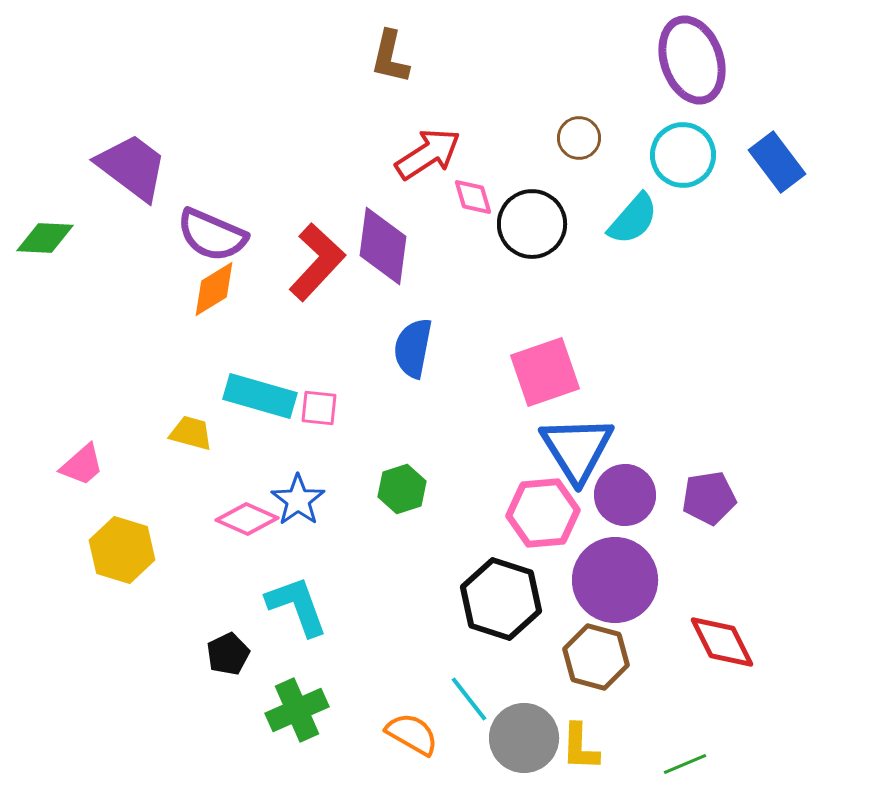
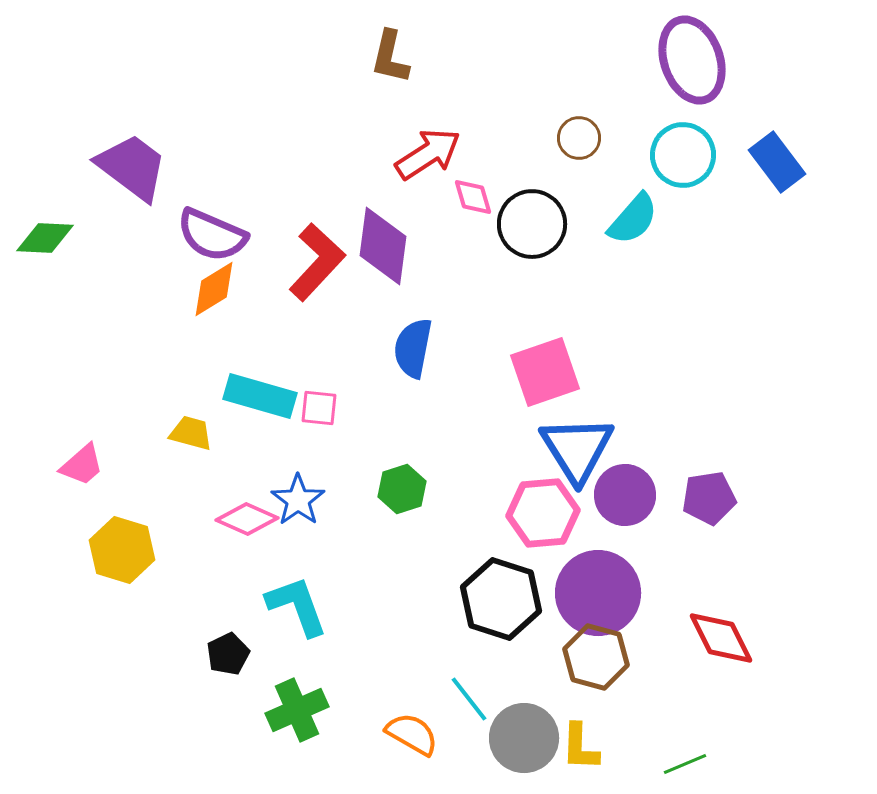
purple circle at (615, 580): moved 17 px left, 13 px down
red diamond at (722, 642): moved 1 px left, 4 px up
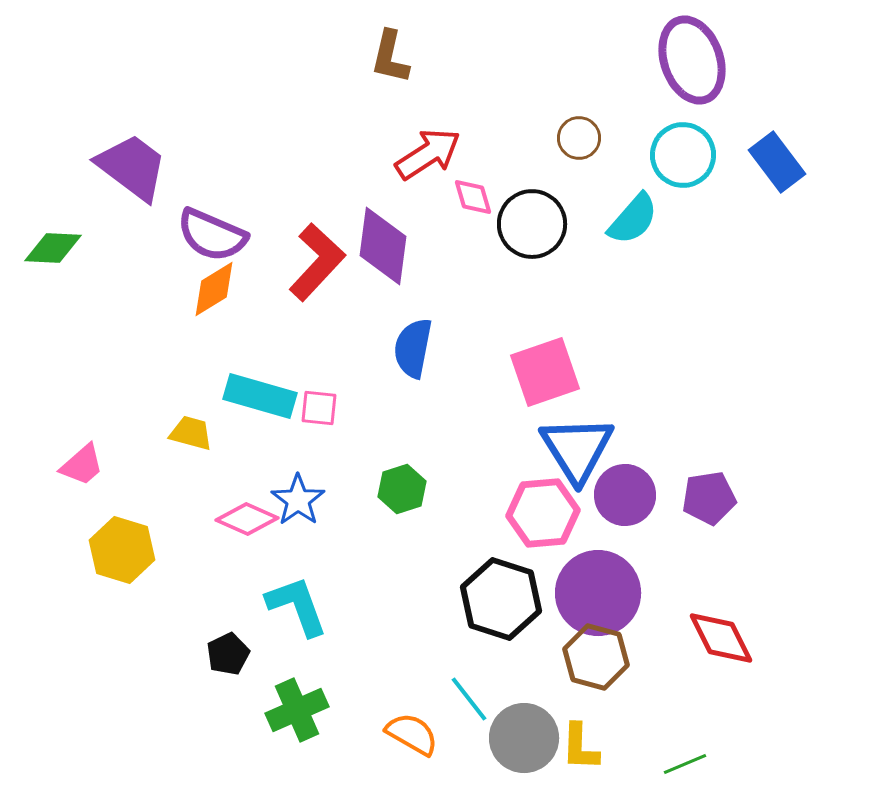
green diamond at (45, 238): moved 8 px right, 10 px down
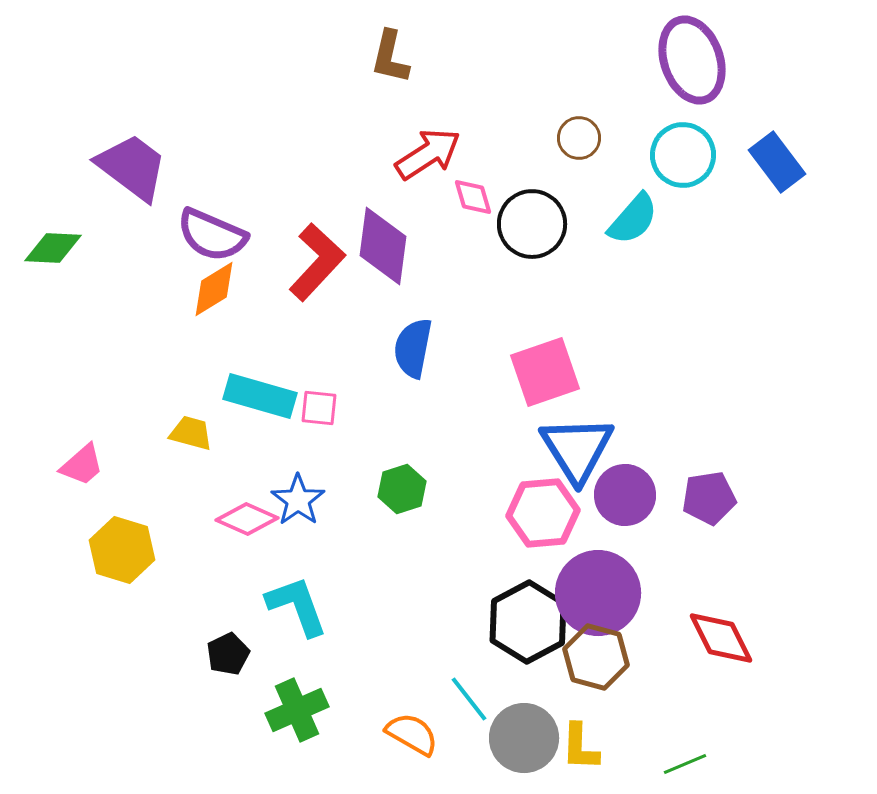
black hexagon at (501, 599): moved 27 px right, 23 px down; rotated 14 degrees clockwise
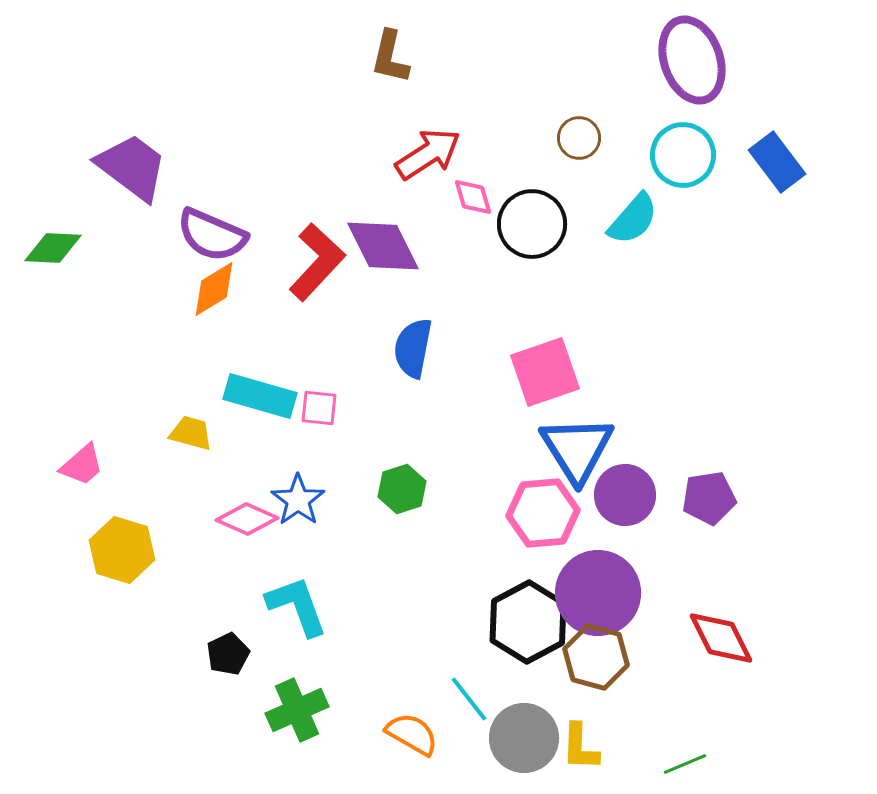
purple diamond at (383, 246): rotated 34 degrees counterclockwise
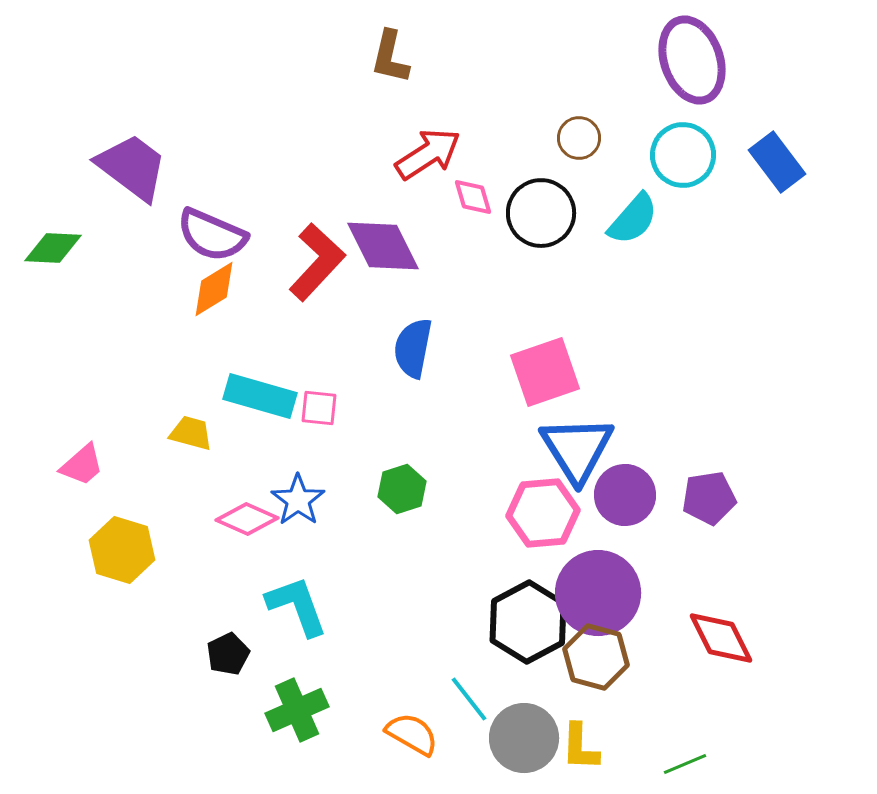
black circle at (532, 224): moved 9 px right, 11 px up
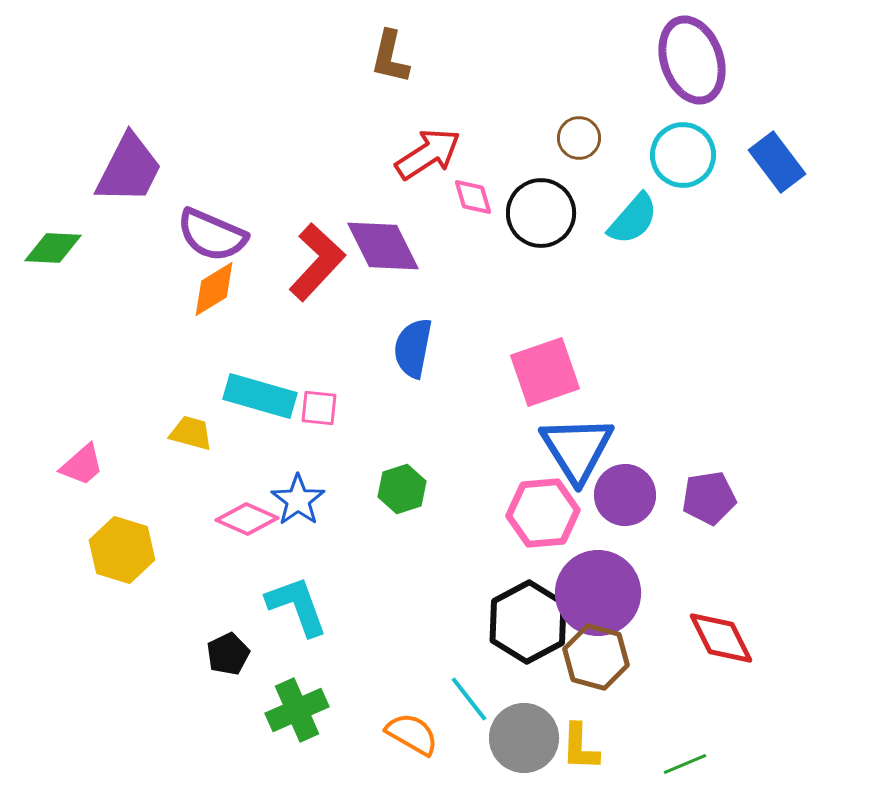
purple trapezoid at (132, 167): moved 3 px left, 2 px down; rotated 80 degrees clockwise
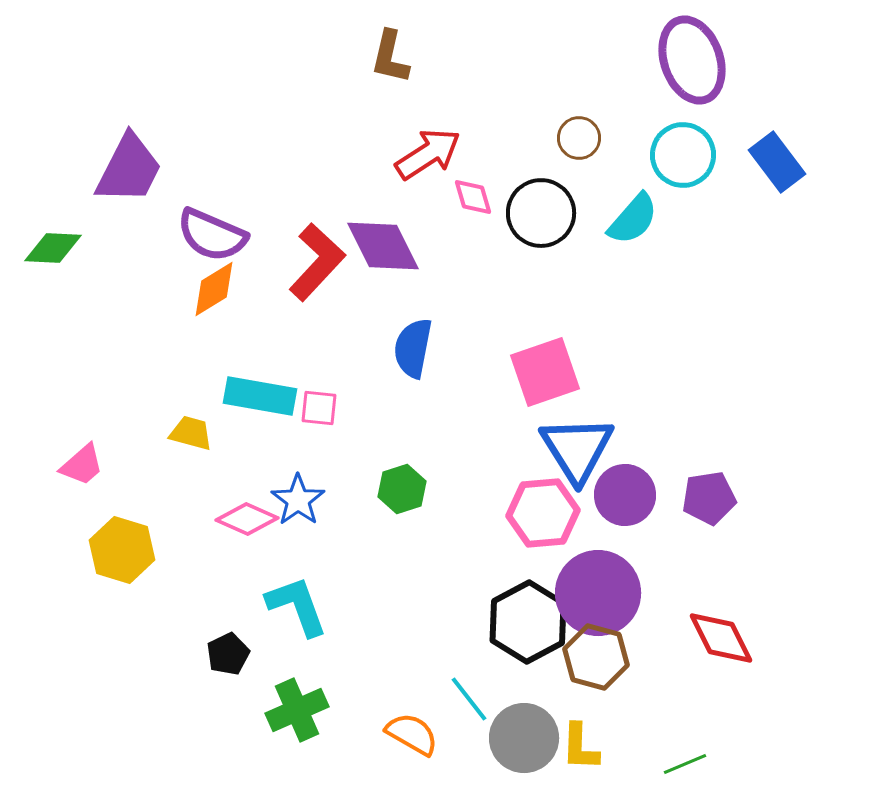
cyan rectangle at (260, 396): rotated 6 degrees counterclockwise
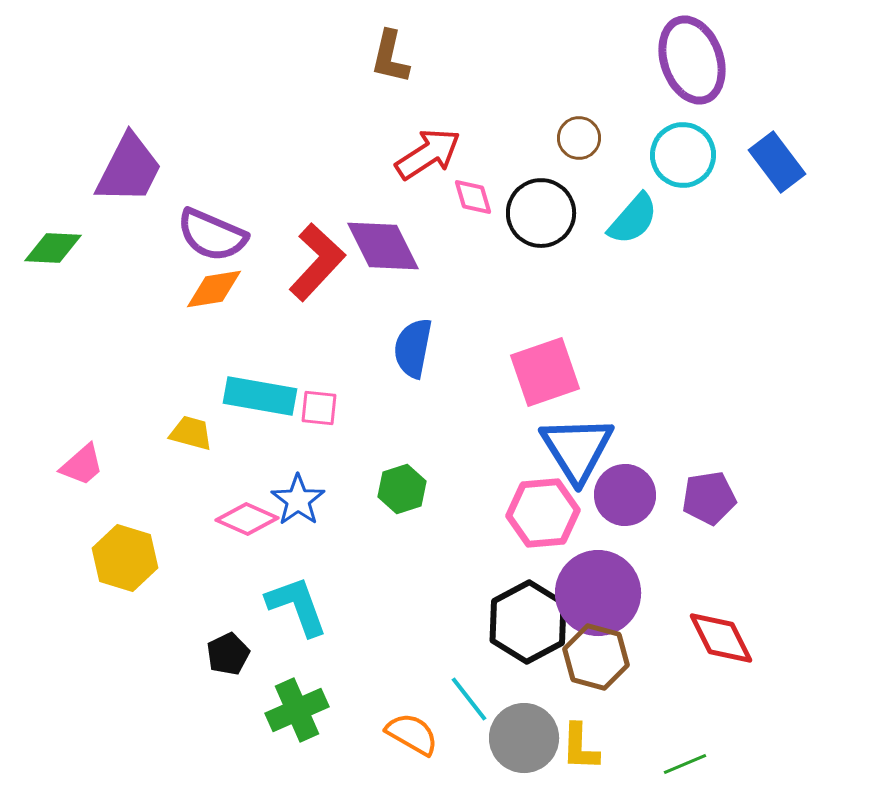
orange diamond at (214, 289): rotated 22 degrees clockwise
yellow hexagon at (122, 550): moved 3 px right, 8 px down
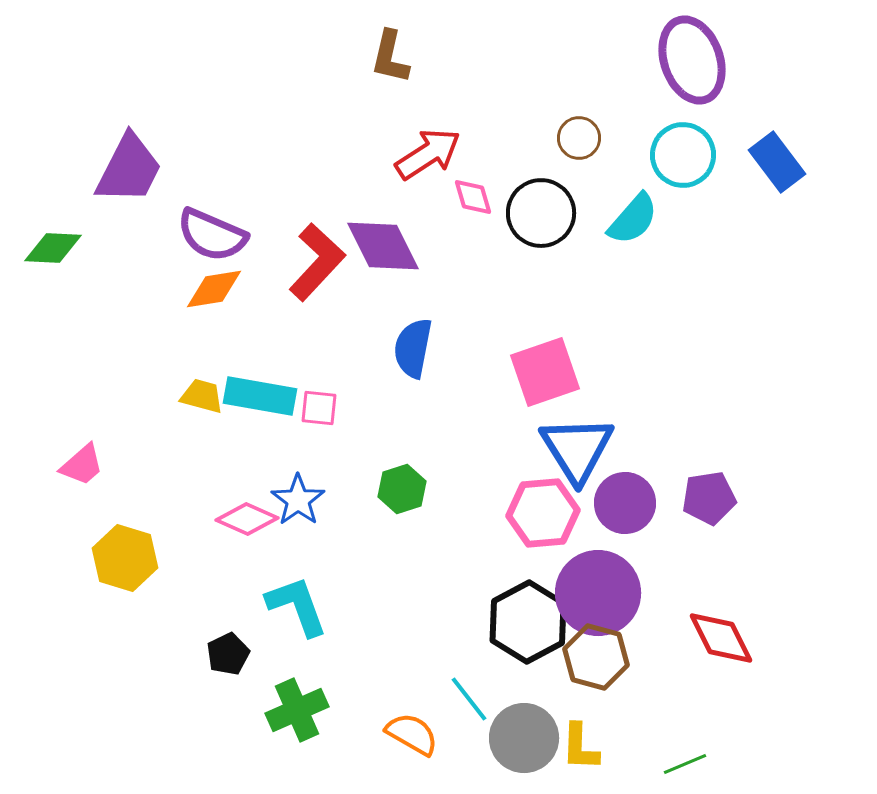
yellow trapezoid at (191, 433): moved 11 px right, 37 px up
purple circle at (625, 495): moved 8 px down
